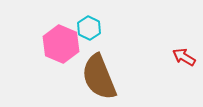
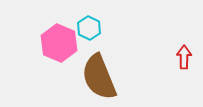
pink hexagon: moved 2 px left, 1 px up
red arrow: rotated 60 degrees clockwise
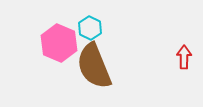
cyan hexagon: moved 1 px right
brown semicircle: moved 5 px left, 11 px up
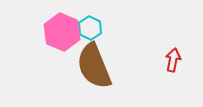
pink hexagon: moved 3 px right, 11 px up
red arrow: moved 11 px left, 3 px down; rotated 10 degrees clockwise
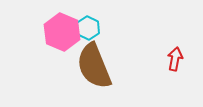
cyan hexagon: moved 2 px left
red arrow: moved 2 px right, 1 px up
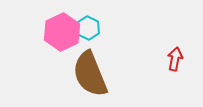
pink hexagon: rotated 12 degrees clockwise
brown semicircle: moved 4 px left, 8 px down
